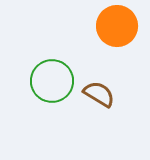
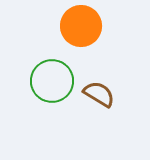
orange circle: moved 36 px left
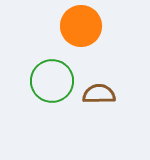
brown semicircle: rotated 32 degrees counterclockwise
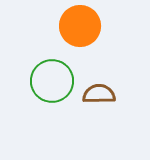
orange circle: moved 1 px left
